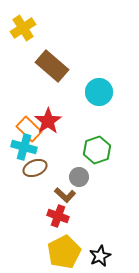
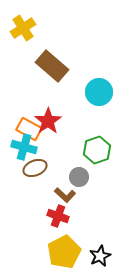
orange rectangle: rotated 15 degrees counterclockwise
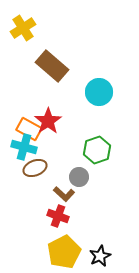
brown L-shape: moved 1 px left, 1 px up
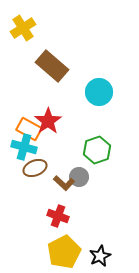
brown L-shape: moved 11 px up
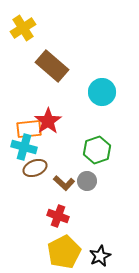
cyan circle: moved 3 px right
orange rectangle: rotated 35 degrees counterclockwise
gray circle: moved 8 px right, 4 px down
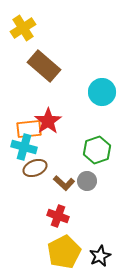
brown rectangle: moved 8 px left
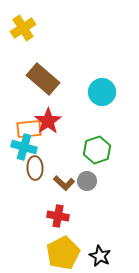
brown rectangle: moved 1 px left, 13 px down
brown ellipse: rotated 70 degrees counterclockwise
red cross: rotated 10 degrees counterclockwise
yellow pentagon: moved 1 px left, 1 px down
black star: rotated 20 degrees counterclockwise
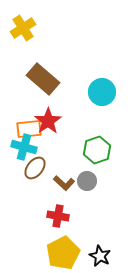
brown ellipse: rotated 40 degrees clockwise
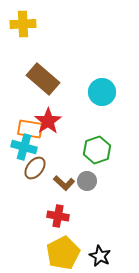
yellow cross: moved 4 px up; rotated 30 degrees clockwise
orange rectangle: moved 1 px right; rotated 15 degrees clockwise
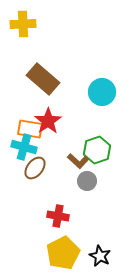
brown L-shape: moved 14 px right, 22 px up
